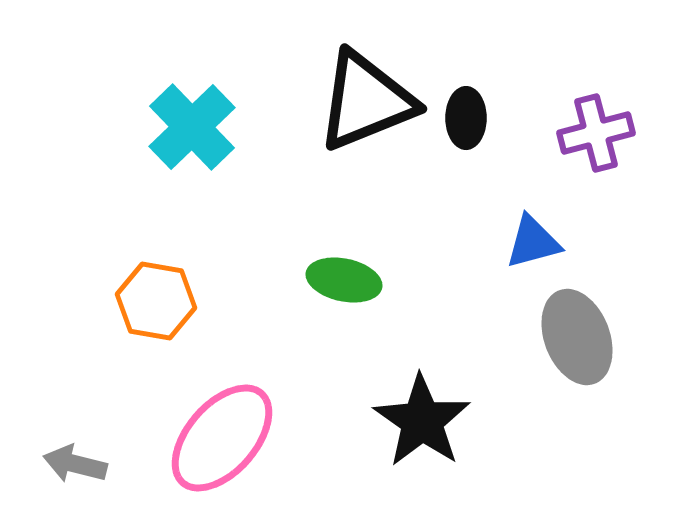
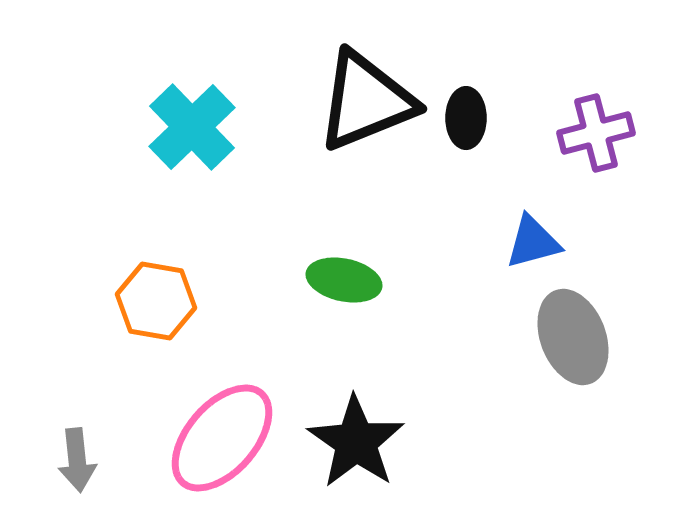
gray ellipse: moved 4 px left
black star: moved 66 px left, 21 px down
gray arrow: moved 2 px right, 4 px up; rotated 110 degrees counterclockwise
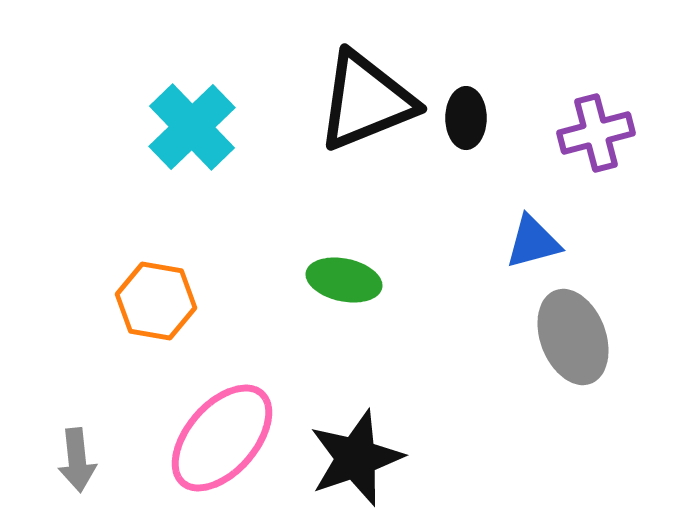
black star: moved 16 px down; rotated 18 degrees clockwise
